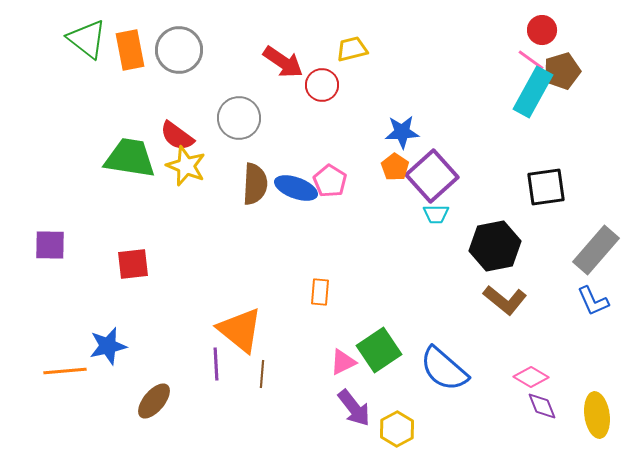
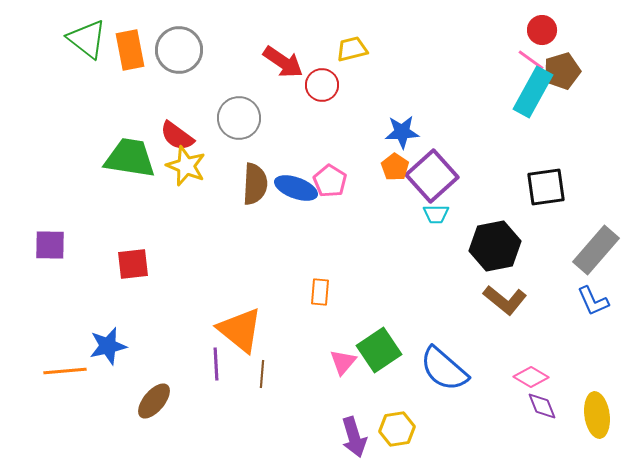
pink triangle at (343, 362): rotated 24 degrees counterclockwise
purple arrow at (354, 408): moved 29 px down; rotated 21 degrees clockwise
yellow hexagon at (397, 429): rotated 20 degrees clockwise
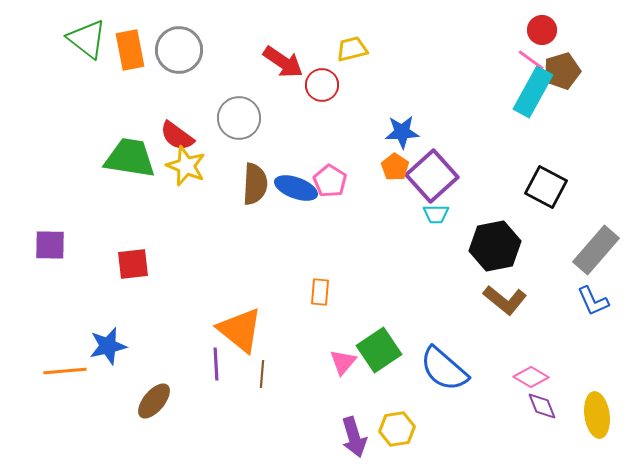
black square at (546, 187): rotated 36 degrees clockwise
